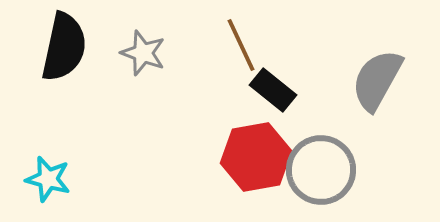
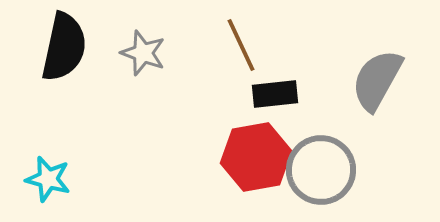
black rectangle: moved 2 px right, 4 px down; rotated 45 degrees counterclockwise
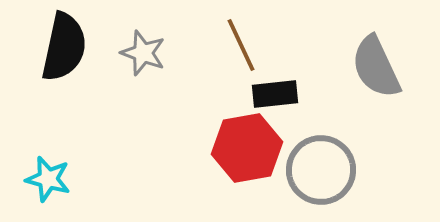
gray semicircle: moved 1 px left, 13 px up; rotated 54 degrees counterclockwise
red hexagon: moved 9 px left, 9 px up
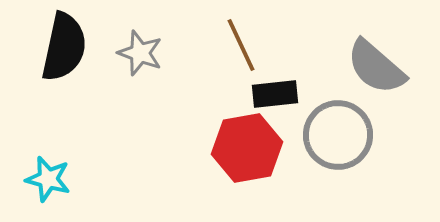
gray star: moved 3 px left
gray semicircle: rotated 24 degrees counterclockwise
gray circle: moved 17 px right, 35 px up
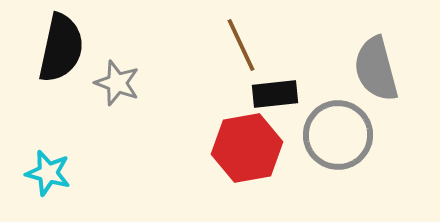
black semicircle: moved 3 px left, 1 px down
gray star: moved 23 px left, 30 px down
gray semicircle: moved 2 px down; rotated 34 degrees clockwise
cyan star: moved 6 px up
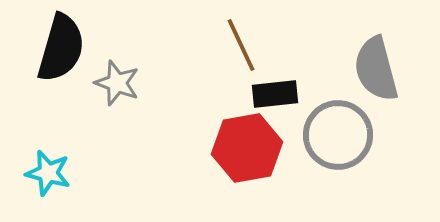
black semicircle: rotated 4 degrees clockwise
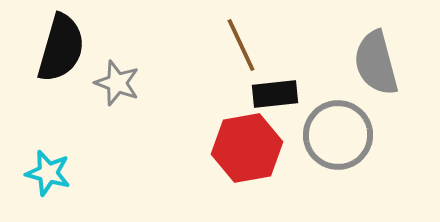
gray semicircle: moved 6 px up
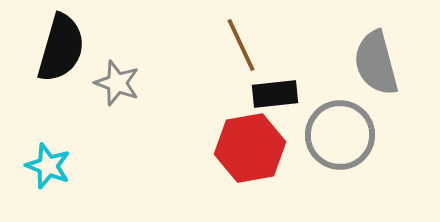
gray circle: moved 2 px right
red hexagon: moved 3 px right
cyan star: moved 7 px up; rotated 6 degrees clockwise
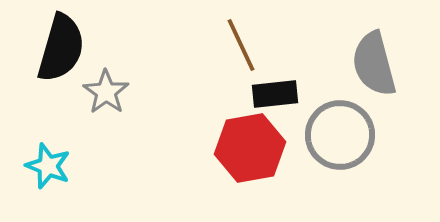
gray semicircle: moved 2 px left, 1 px down
gray star: moved 11 px left, 9 px down; rotated 15 degrees clockwise
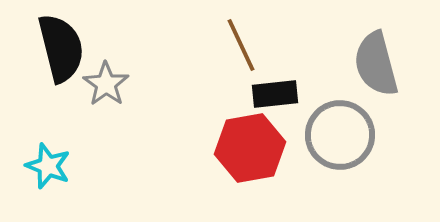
black semicircle: rotated 30 degrees counterclockwise
gray semicircle: moved 2 px right
gray star: moved 8 px up
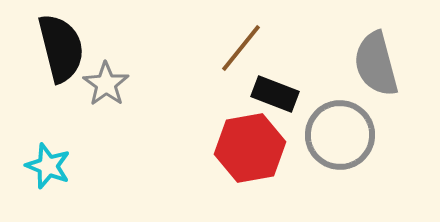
brown line: moved 3 px down; rotated 64 degrees clockwise
black rectangle: rotated 27 degrees clockwise
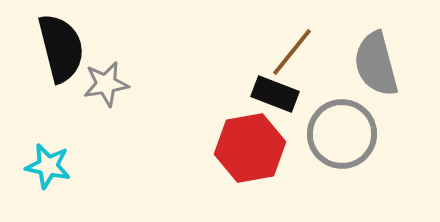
brown line: moved 51 px right, 4 px down
gray star: rotated 27 degrees clockwise
gray circle: moved 2 px right, 1 px up
cyan star: rotated 9 degrees counterclockwise
